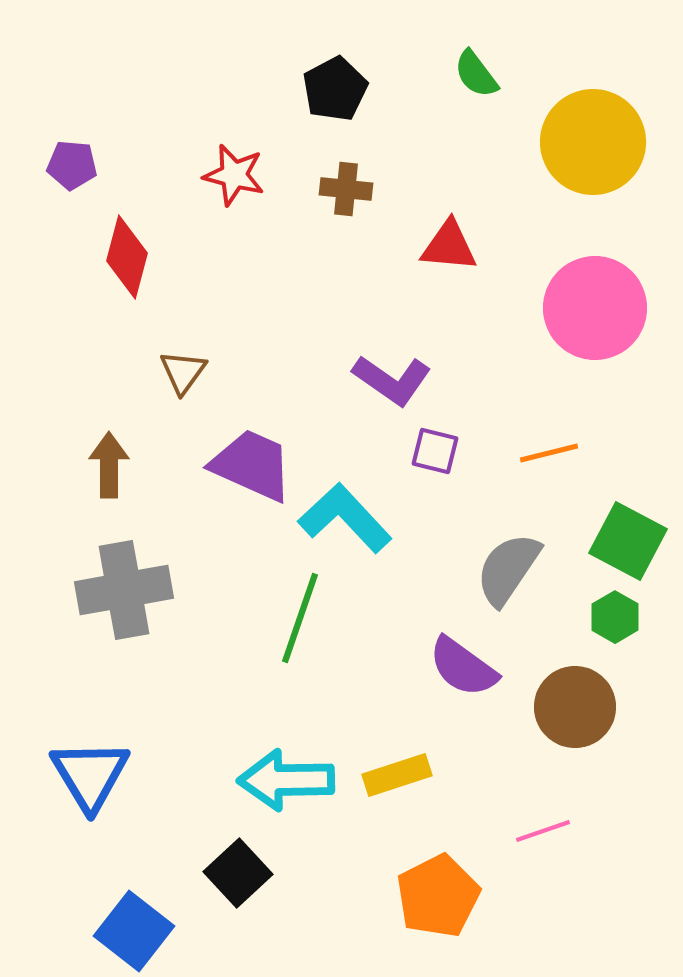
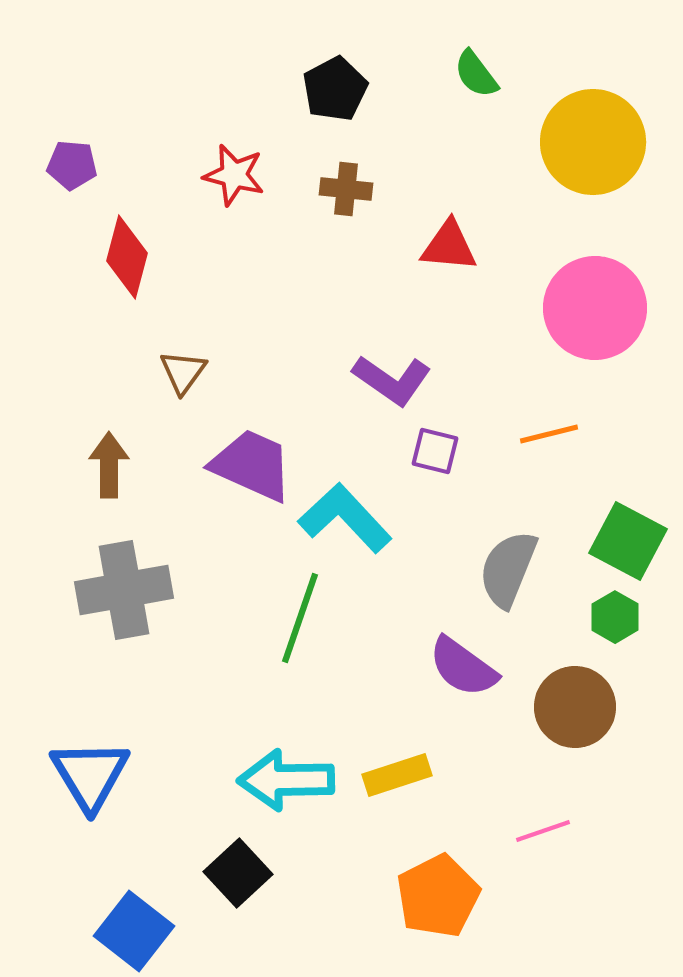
orange line: moved 19 px up
gray semicircle: rotated 12 degrees counterclockwise
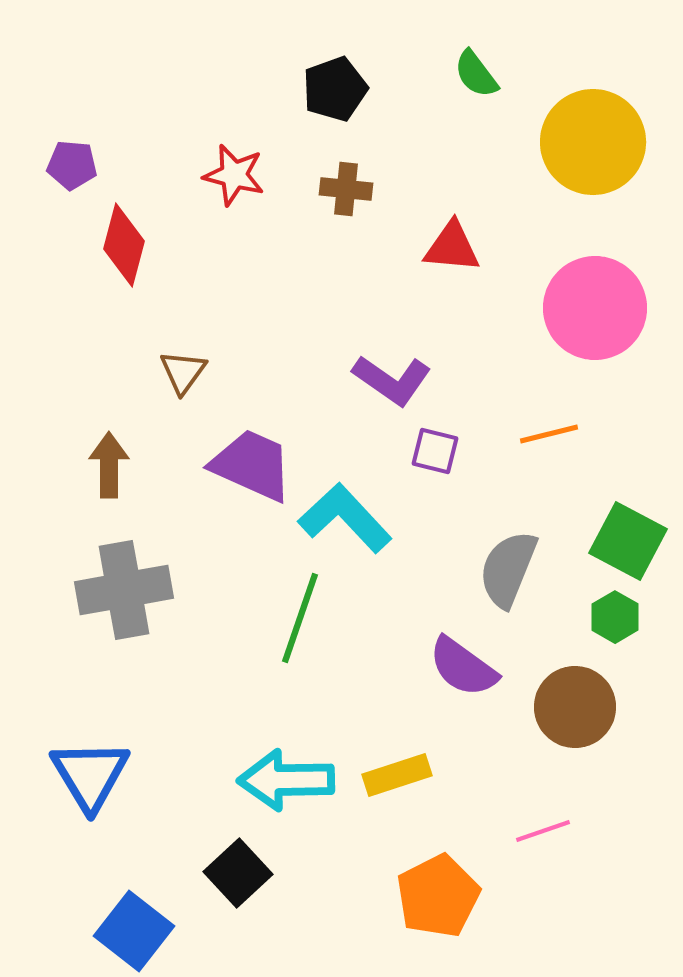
black pentagon: rotated 8 degrees clockwise
red triangle: moved 3 px right, 1 px down
red diamond: moved 3 px left, 12 px up
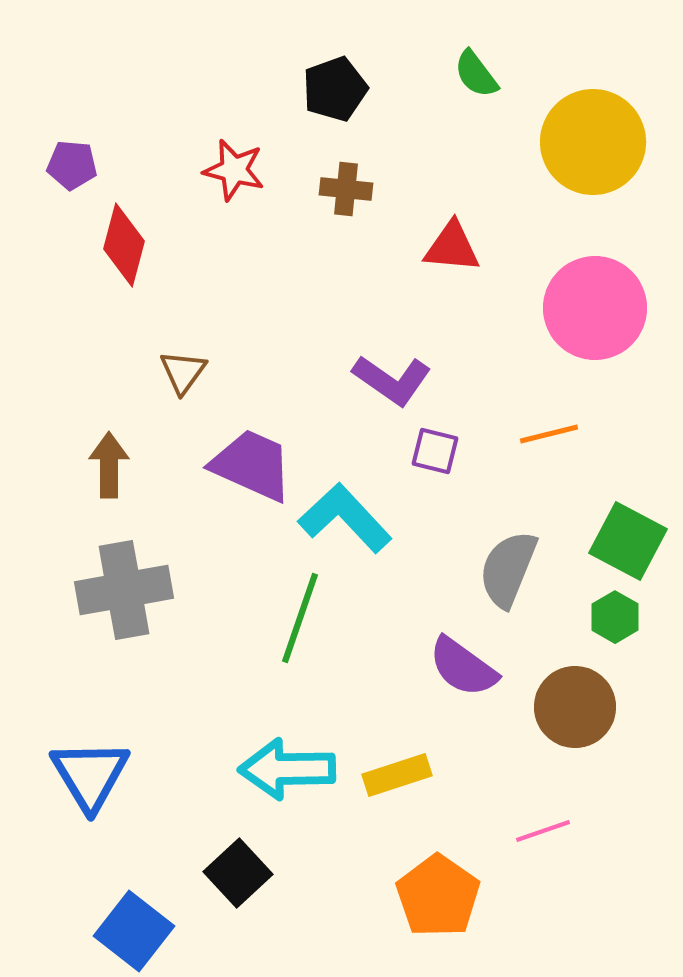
red star: moved 5 px up
cyan arrow: moved 1 px right, 11 px up
orange pentagon: rotated 10 degrees counterclockwise
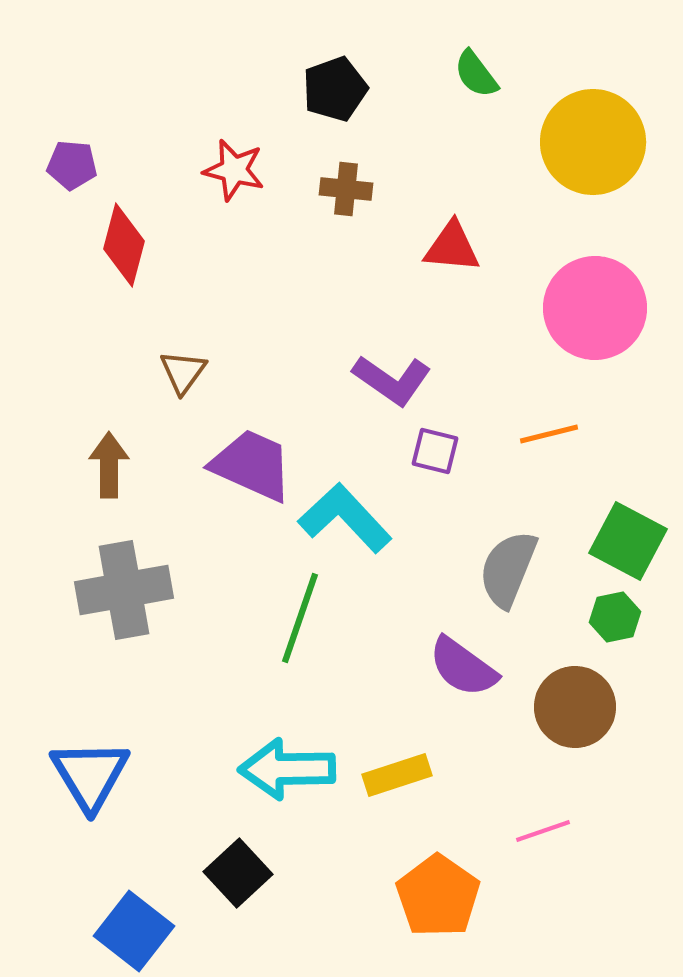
green hexagon: rotated 18 degrees clockwise
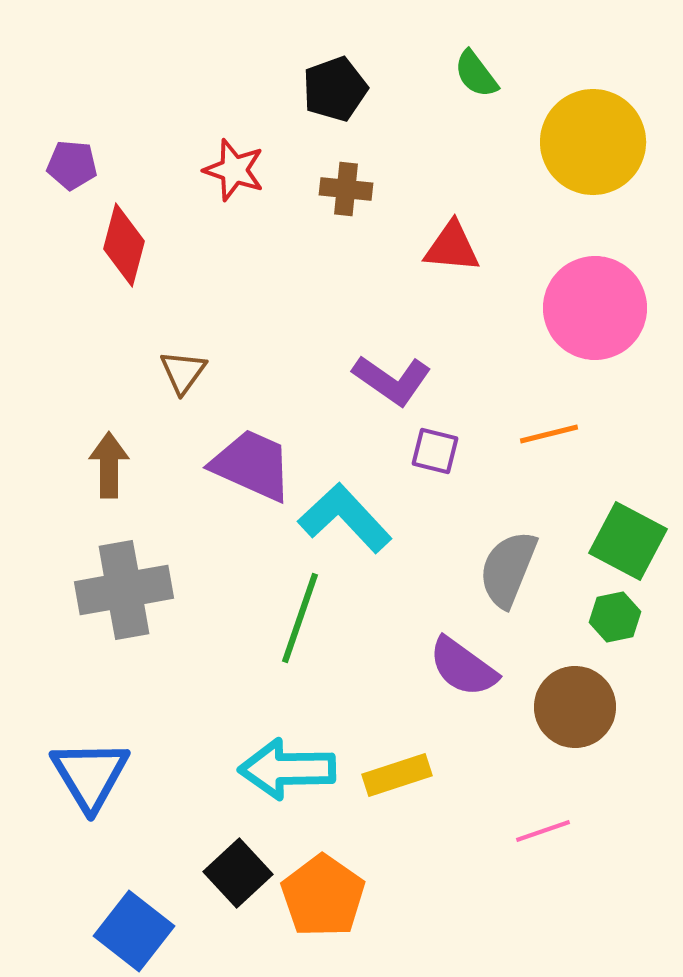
red star: rotated 4 degrees clockwise
orange pentagon: moved 115 px left
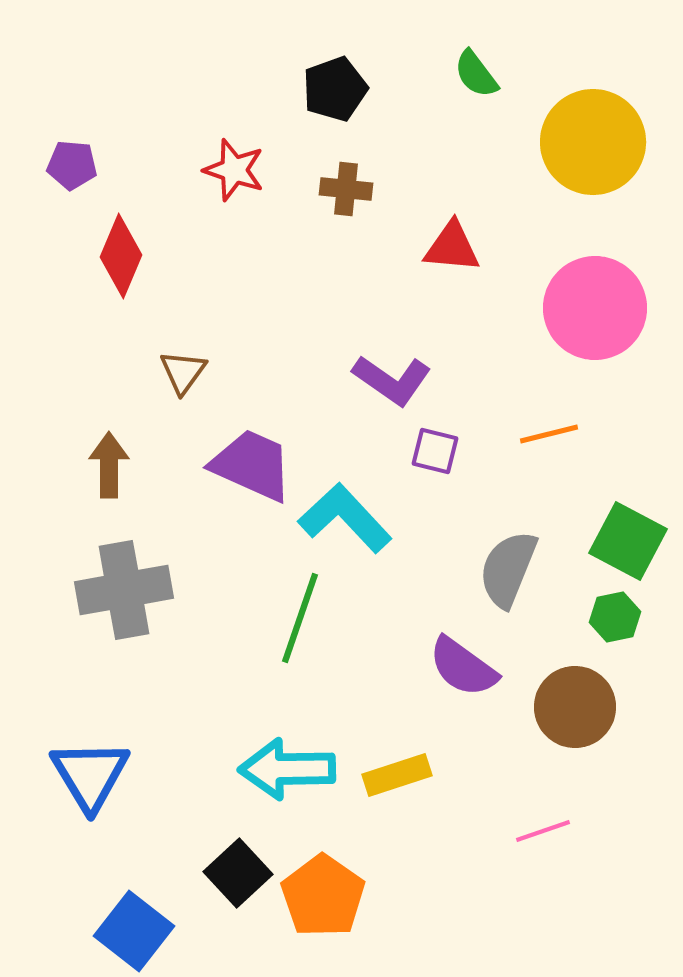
red diamond: moved 3 px left, 11 px down; rotated 8 degrees clockwise
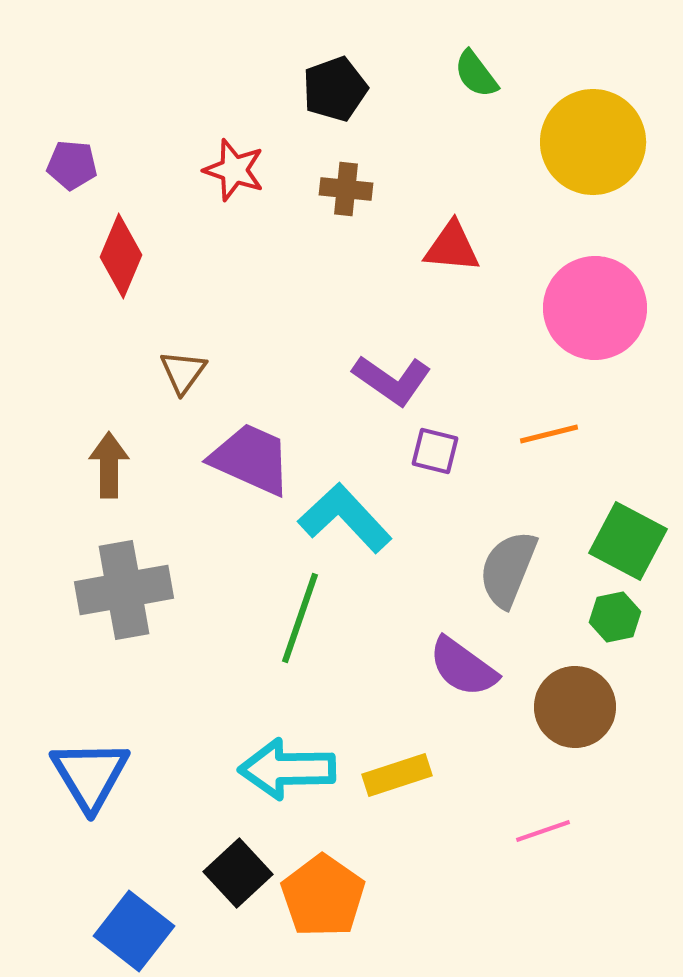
purple trapezoid: moved 1 px left, 6 px up
